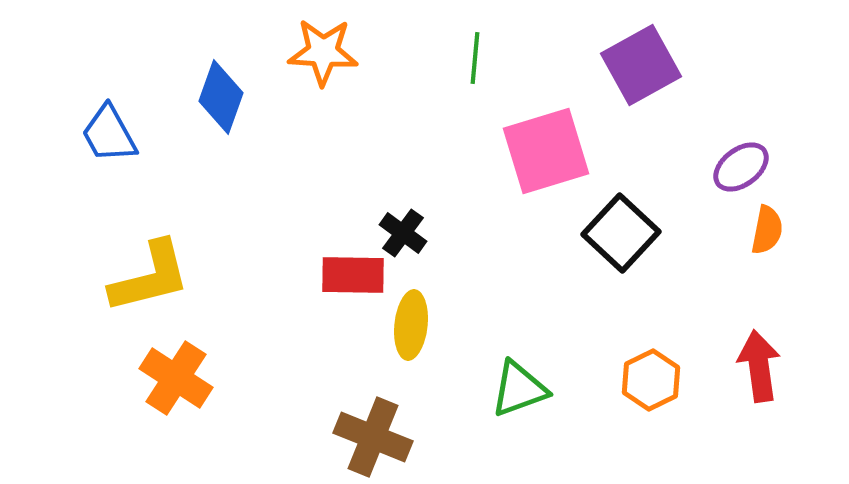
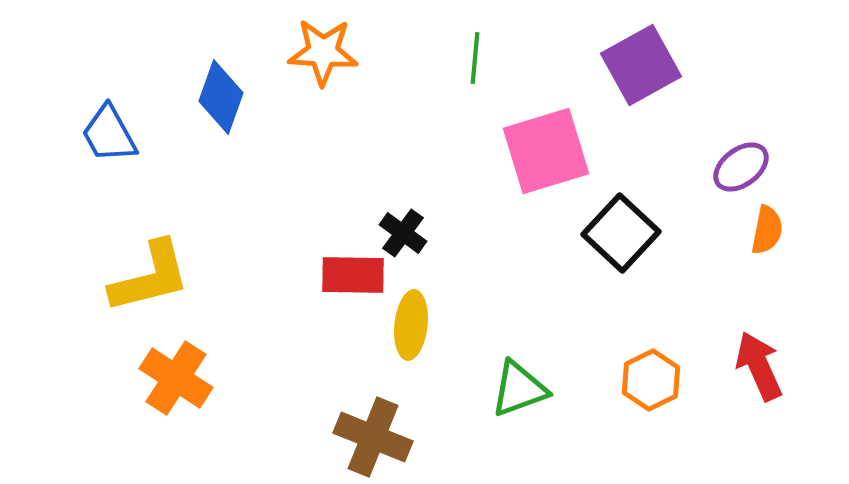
red arrow: rotated 16 degrees counterclockwise
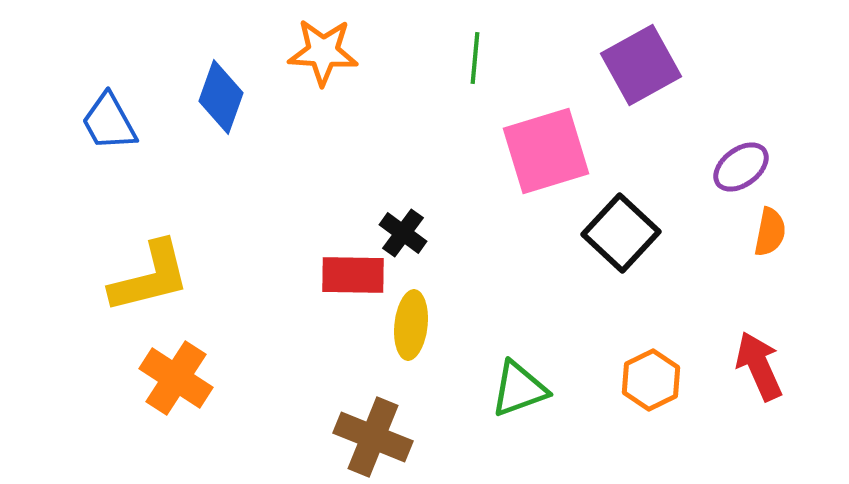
blue trapezoid: moved 12 px up
orange semicircle: moved 3 px right, 2 px down
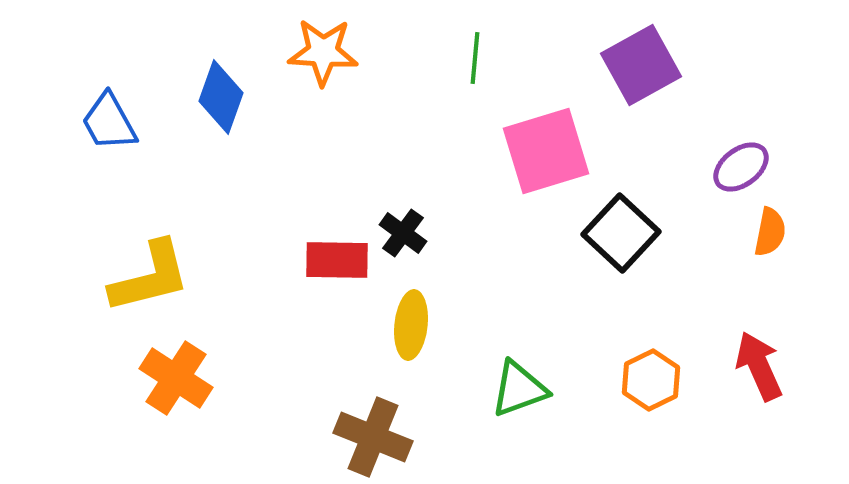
red rectangle: moved 16 px left, 15 px up
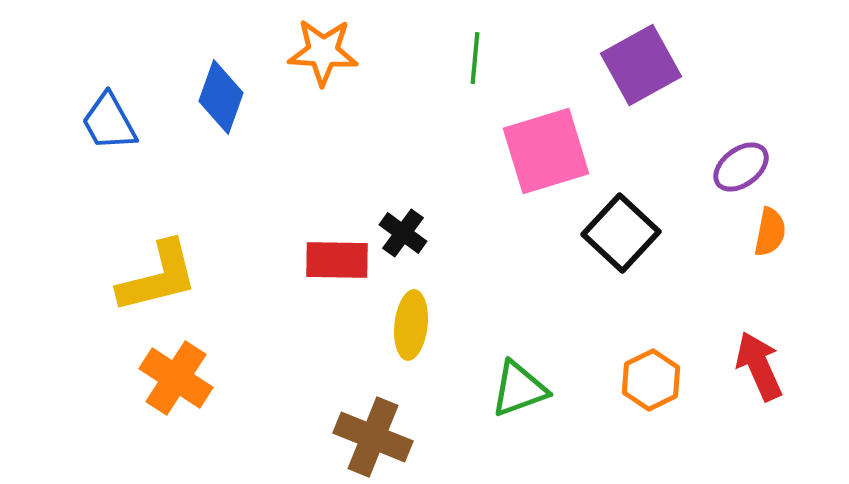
yellow L-shape: moved 8 px right
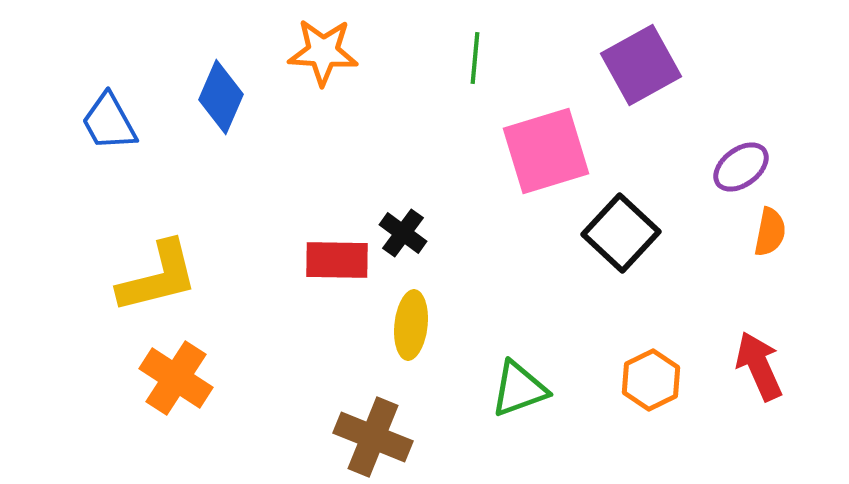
blue diamond: rotated 4 degrees clockwise
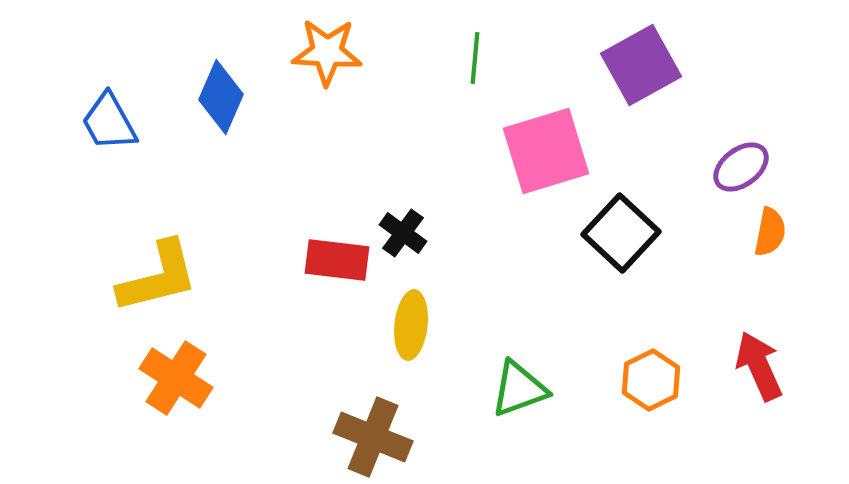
orange star: moved 4 px right
red rectangle: rotated 6 degrees clockwise
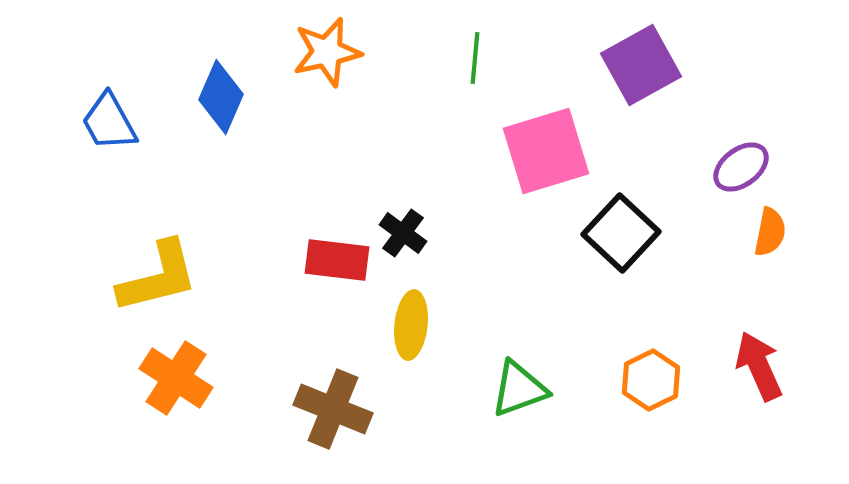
orange star: rotated 16 degrees counterclockwise
brown cross: moved 40 px left, 28 px up
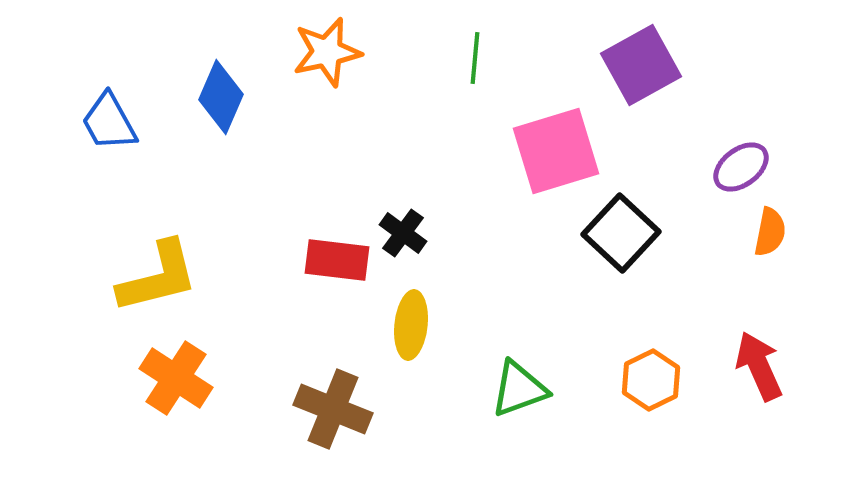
pink square: moved 10 px right
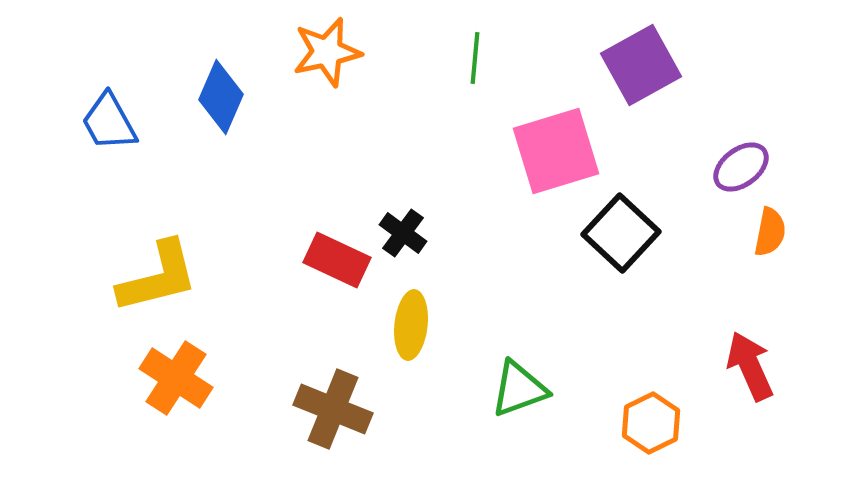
red rectangle: rotated 18 degrees clockwise
red arrow: moved 9 px left
orange hexagon: moved 43 px down
